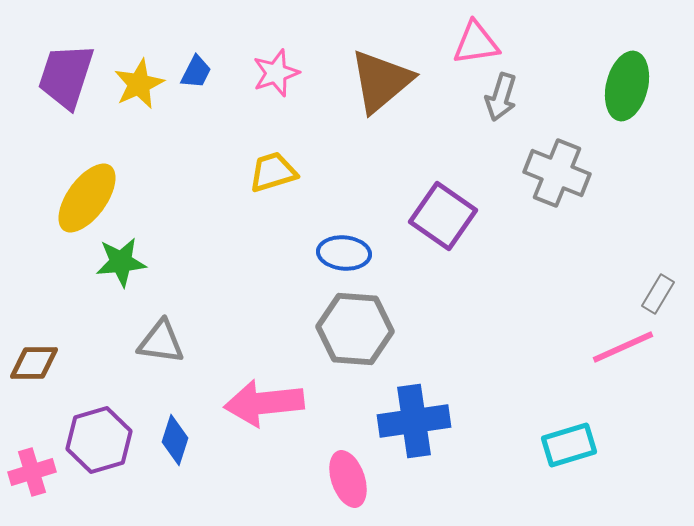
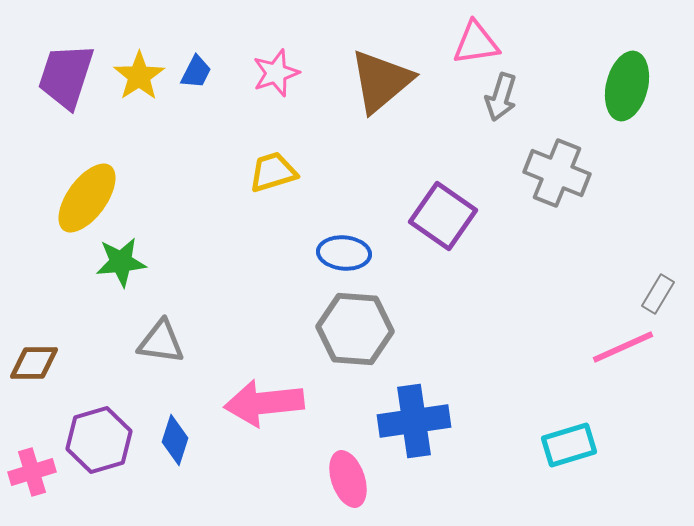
yellow star: moved 8 px up; rotated 9 degrees counterclockwise
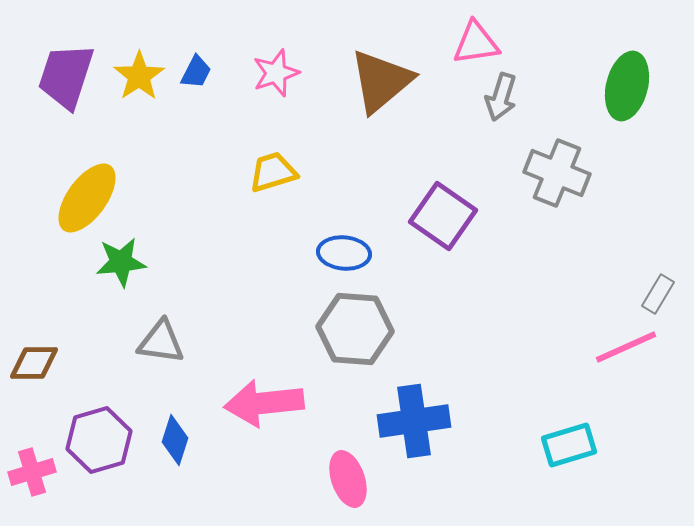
pink line: moved 3 px right
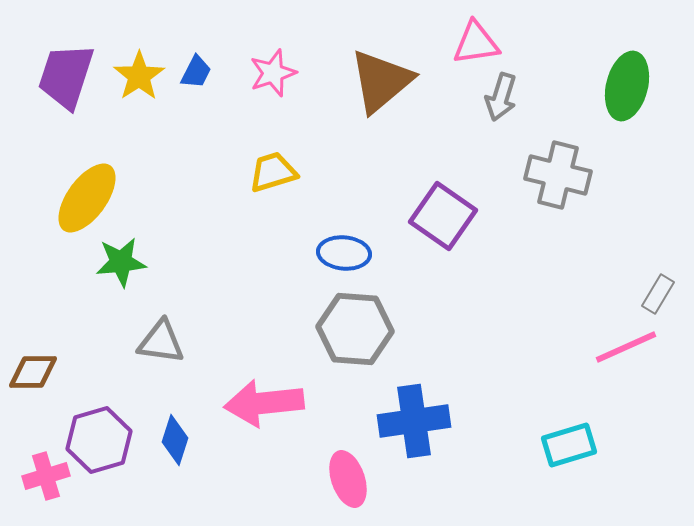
pink star: moved 3 px left
gray cross: moved 1 px right, 2 px down; rotated 8 degrees counterclockwise
brown diamond: moved 1 px left, 9 px down
pink cross: moved 14 px right, 4 px down
